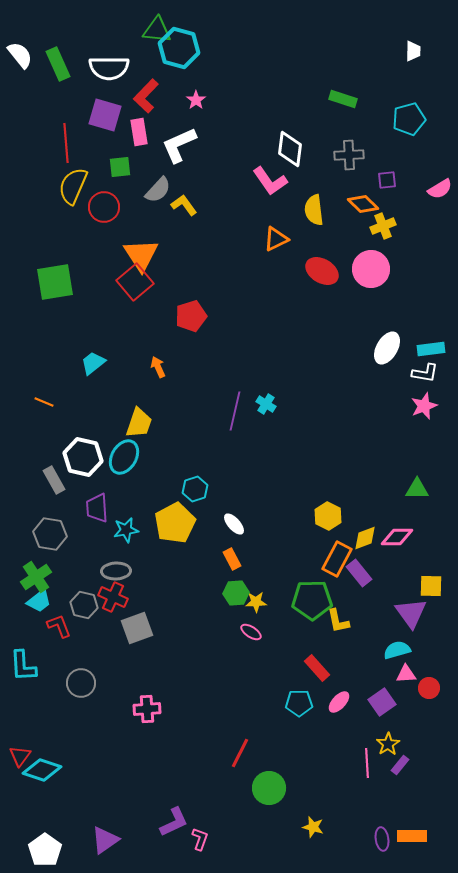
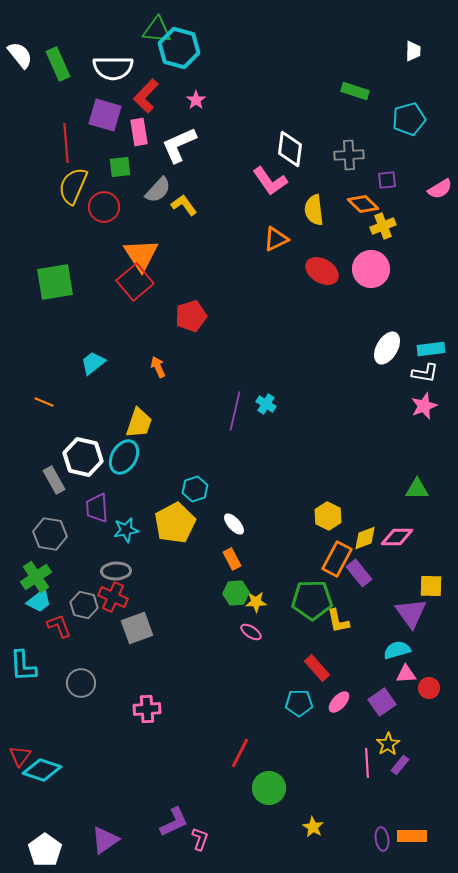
white semicircle at (109, 68): moved 4 px right
green rectangle at (343, 99): moved 12 px right, 8 px up
yellow star at (313, 827): rotated 15 degrees clockwise
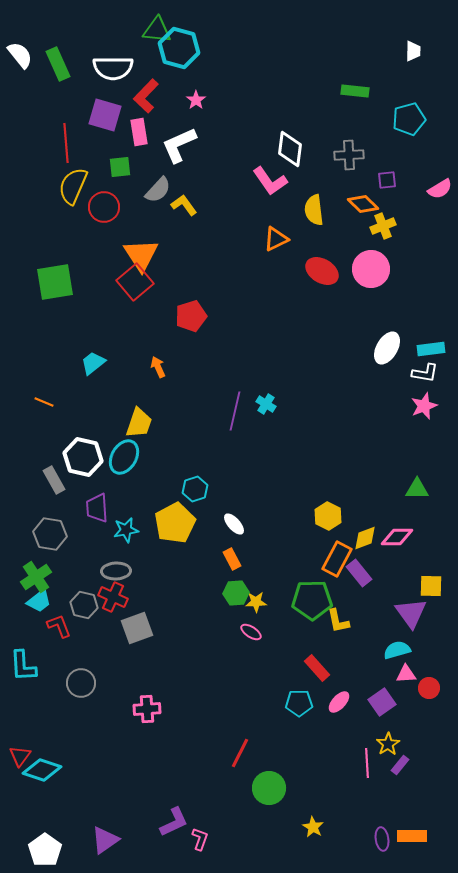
green rectangle at (355, 91): rotated 12 degrees counterclockwise
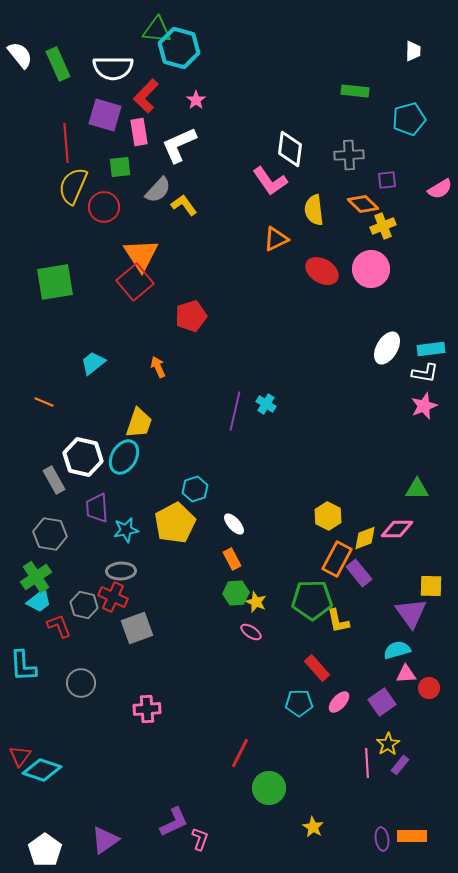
pink diamond at (397, 537): moved 8 px up
gray ellipse at (116, 571): moved 5 px right
yellow star at (256, 602): rotated 25 degrees clockwise
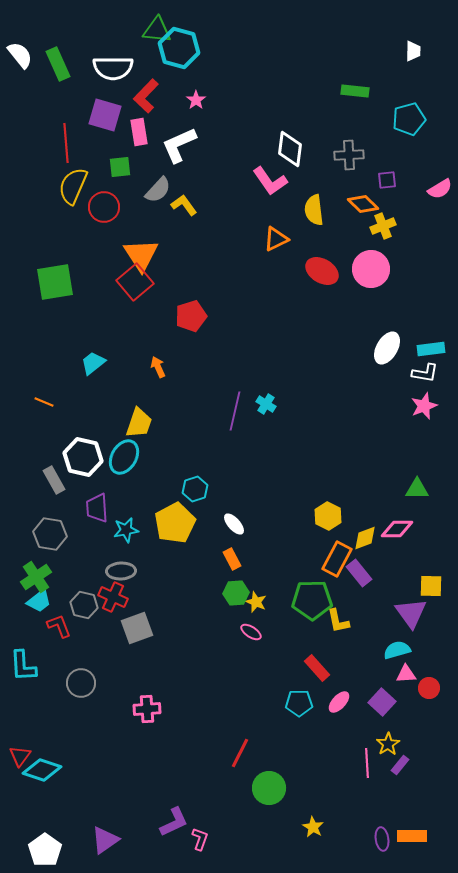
purple square at (382, 702): rotated 12 degrees counterclockwise
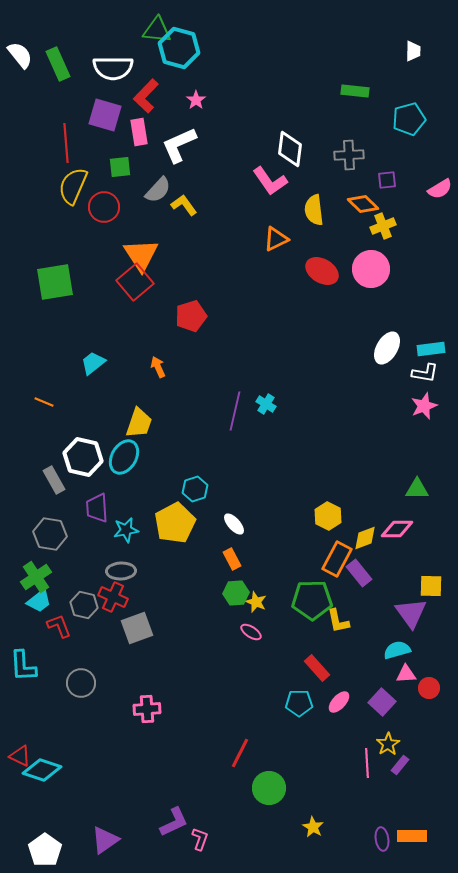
red triangle at (20, 756): rotated 40 degrees counterclockwise
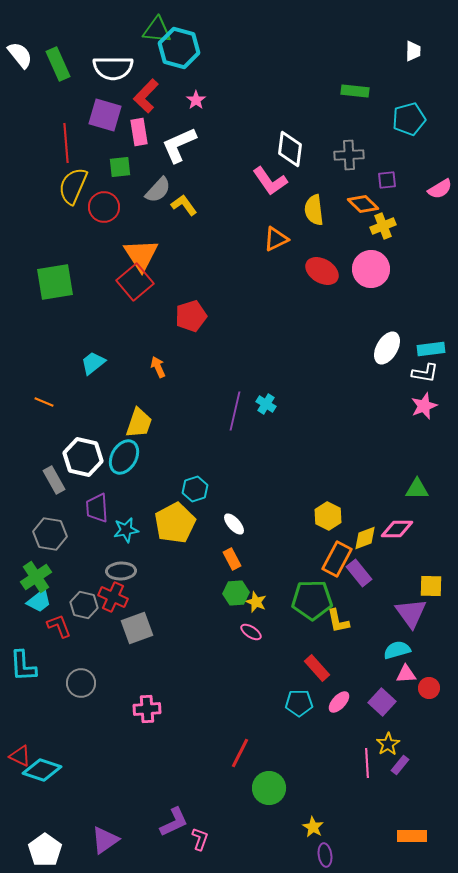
purple ellipse at (382, 839): moved 57 px left, 16 px down
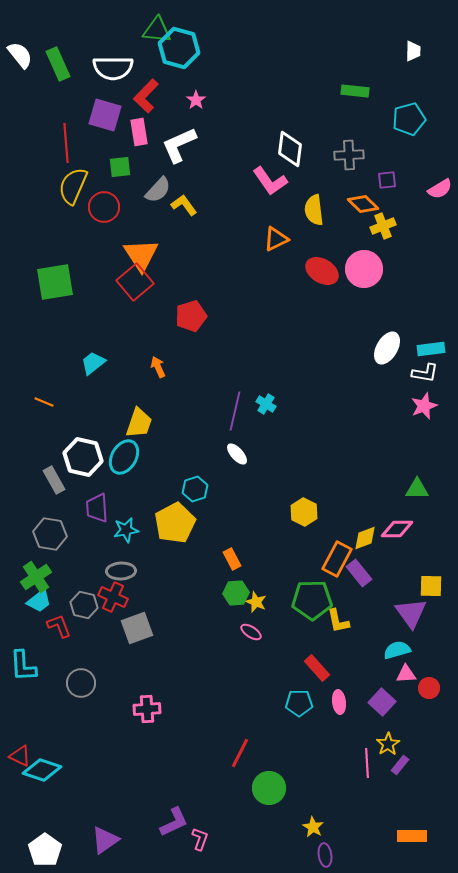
pink circle at (371, 269): moved 7 px left
yellow hexagon at (328, 516): moved 24 px left, 4 px up
white ellipse at (234, 524): moved 3 px right, 70 px up
pink ellipse at (339, 702): rotated 50 degrees counterclockwise
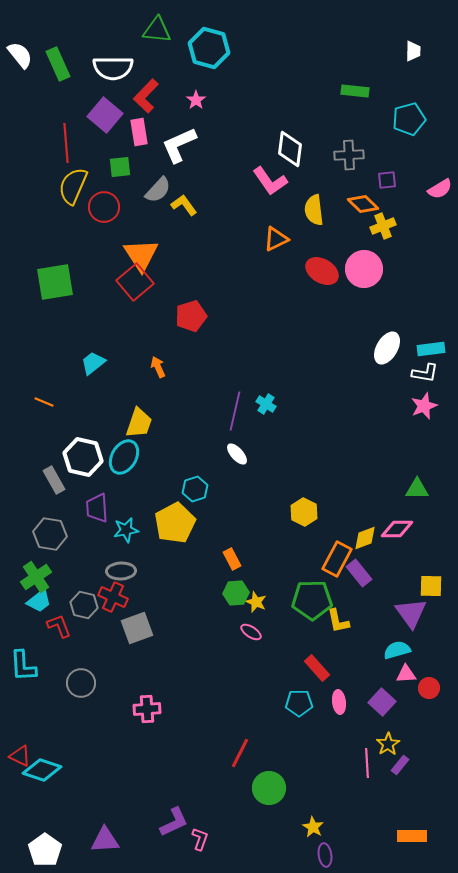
cyan hexagon at (179, 48): moved 30 px right
purple square at (105, 115): rotated 24 degrees clockwise
purple triangle at (105, 840): rotated 32 degrees clockwise
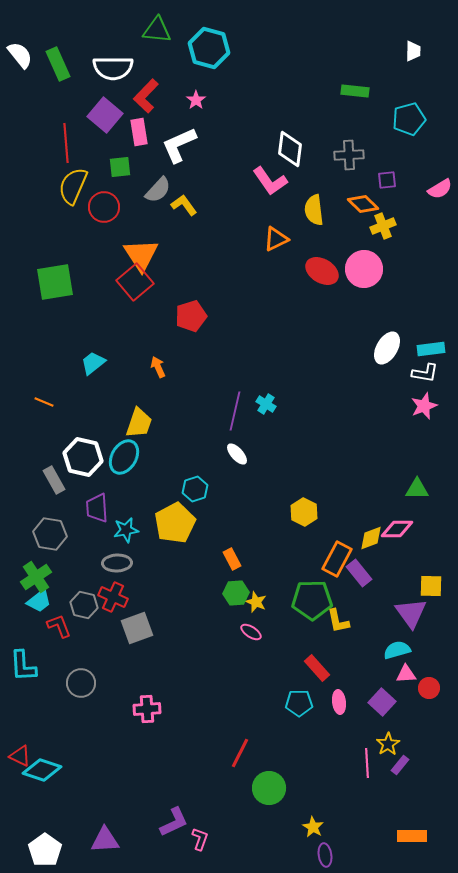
yellow diamond at (365, 538): moved 6 px right
gray ellipse at (121, 571): moved 4 px left, 8 px up
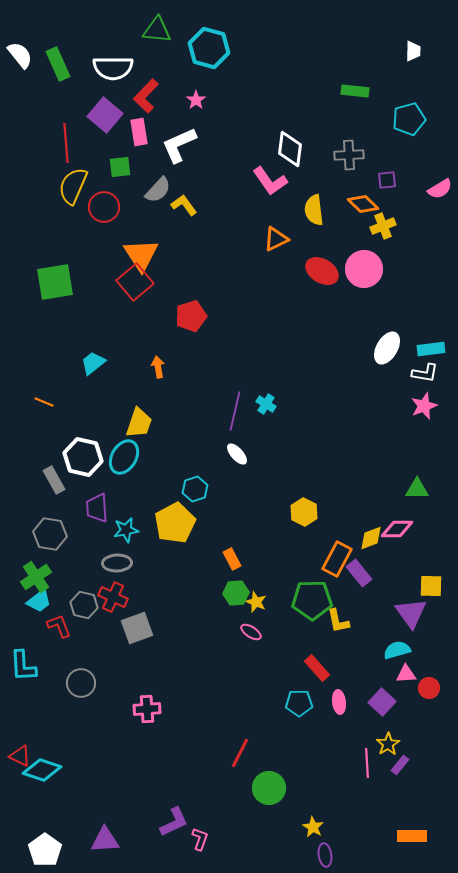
orange arrow at (158, 367): rotated 15 degrees clockwise
